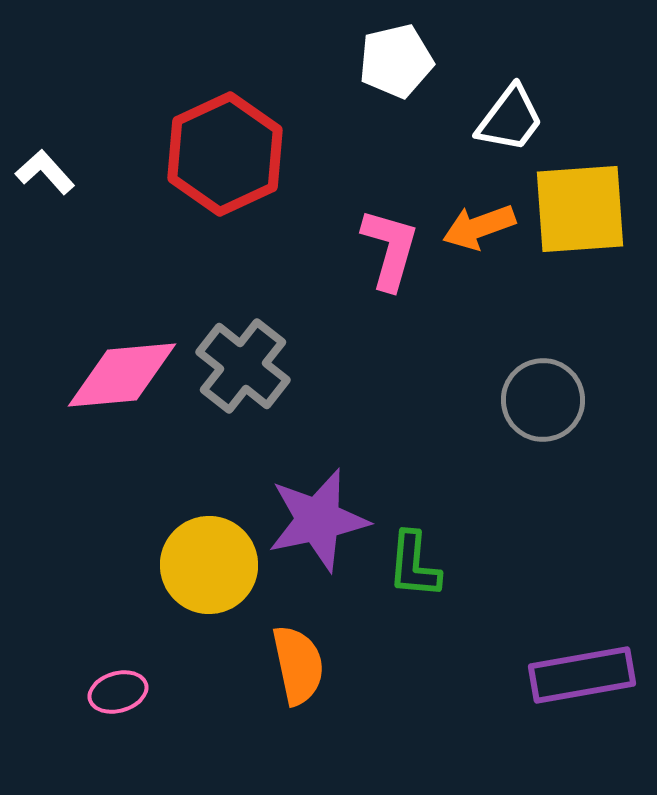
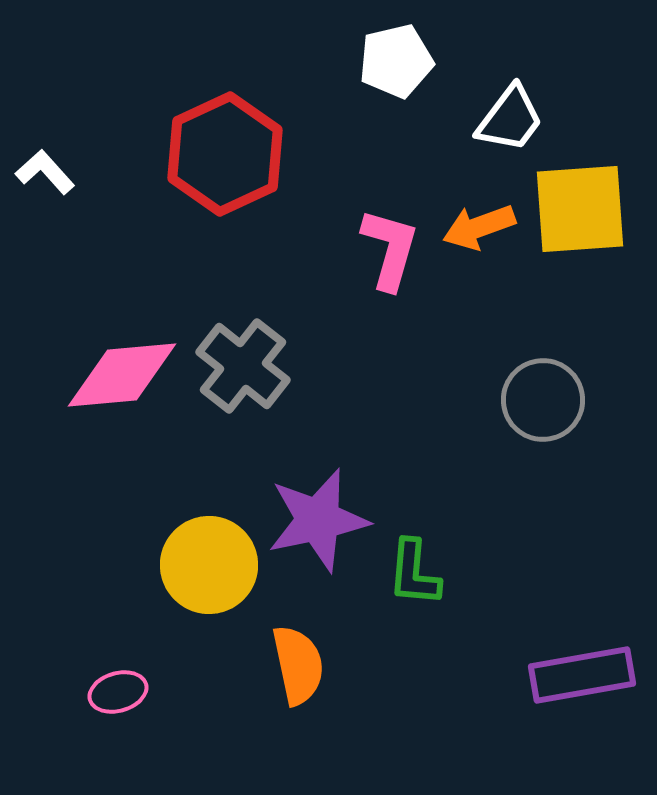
green L-shape: moved 8 px down
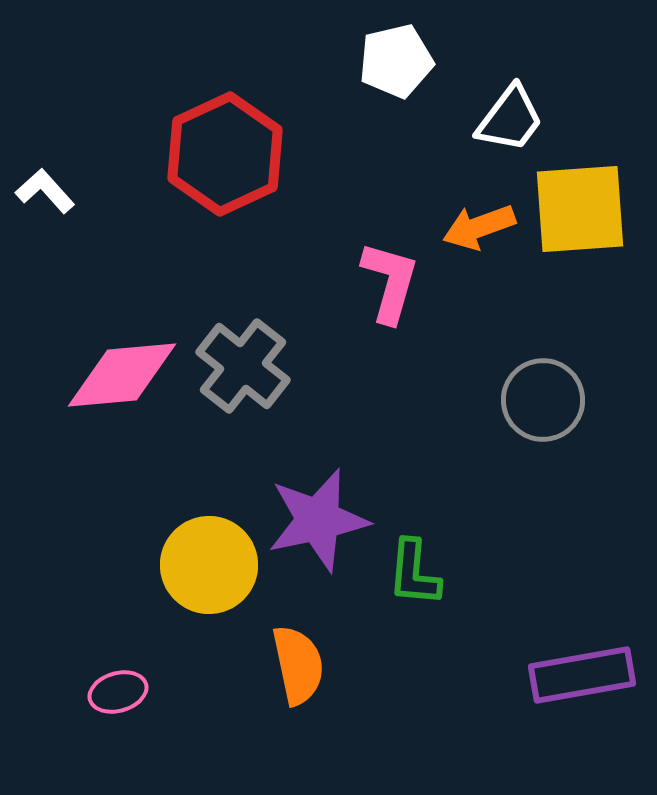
white L-shape: moved 19 px down
pink L-shape: moved 33 px down
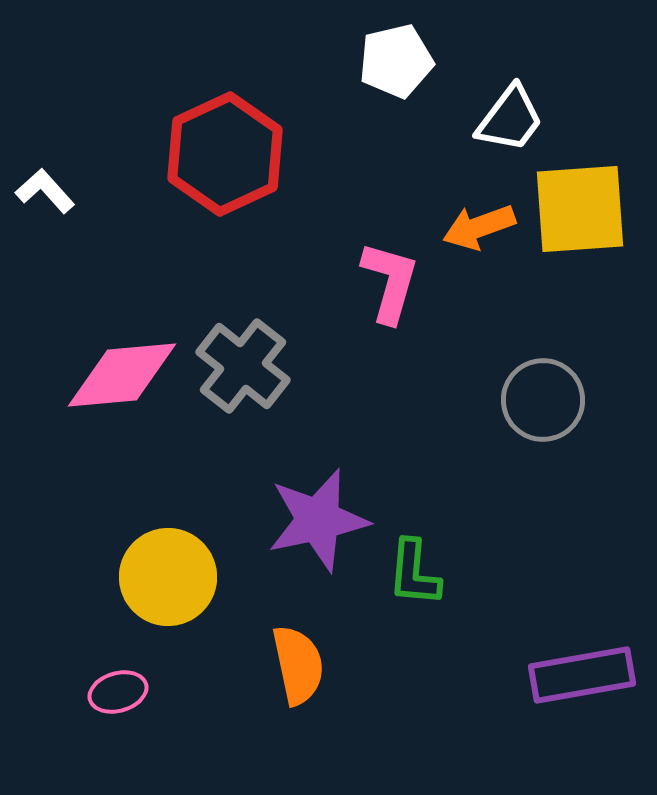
yellow circle: moved 41 px left, 12 px down
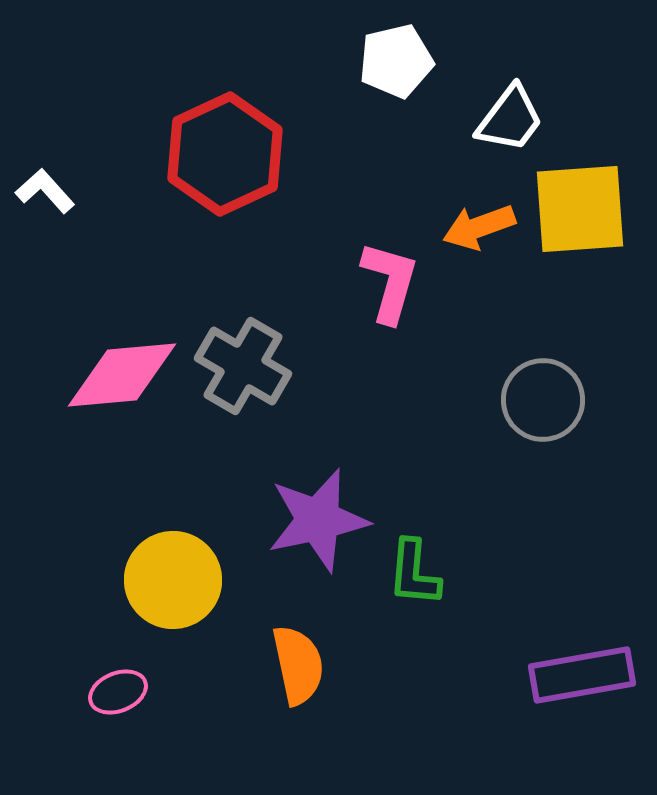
gray cross: rotated 8 degrees counterclockwise
yellow circle: moved 5 px right, 3 px down
pink ellipse: rotated 6 degrees counterclockwise
